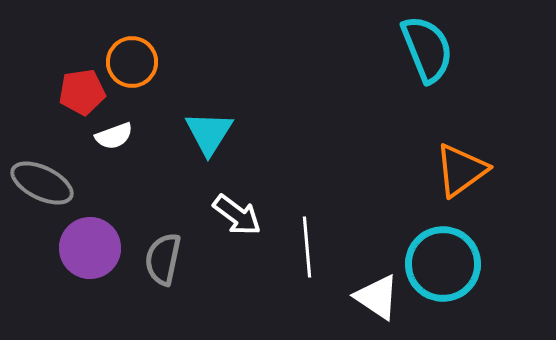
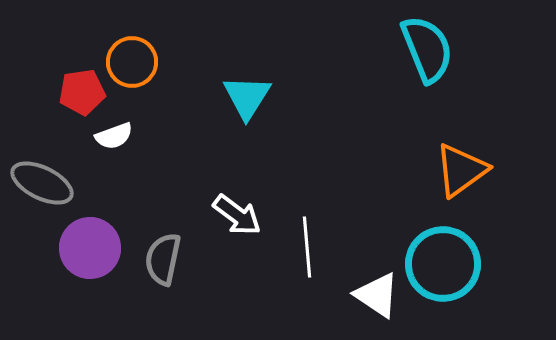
cyan triangle: moved 38 px right, 36 px up
white triangle: moved 2 px up
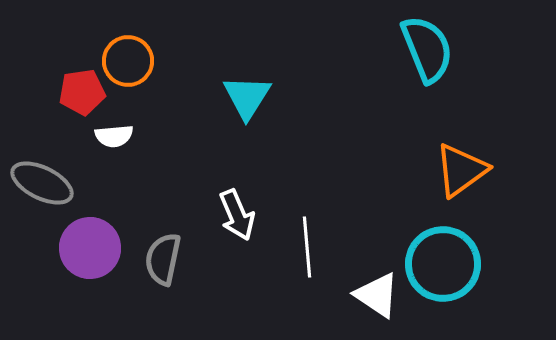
orange circle: moved 4 px left, 1 px up
white semicircle: rotated 15 degrees clockwise
white arrow: rotated 30 degrees clockwise
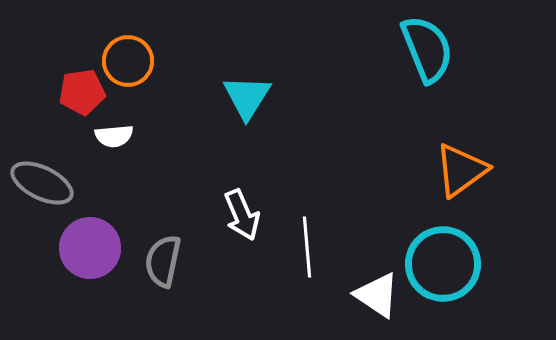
white arrow: moved 5 px right
gray semicircle: moved 2 px down
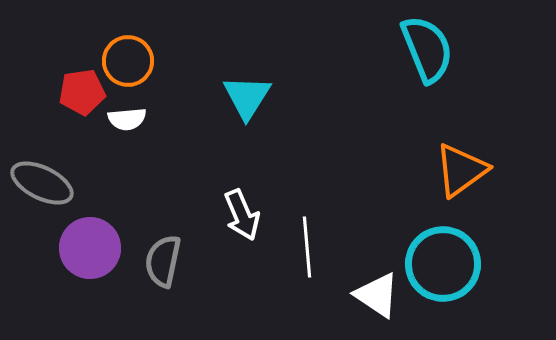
white semicircle: moved 13 px right, 17 px up
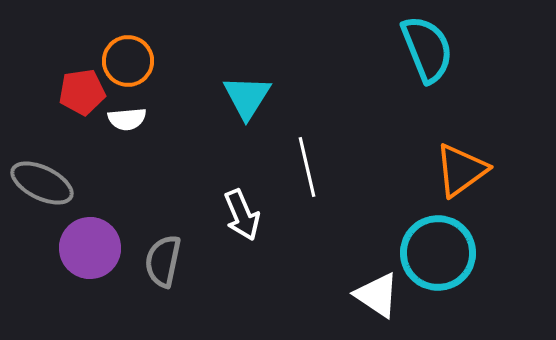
white line: moved 80 px up; rotated 8 degrees counterclockwise
cyan circle: moved 5 px left, 11 px up
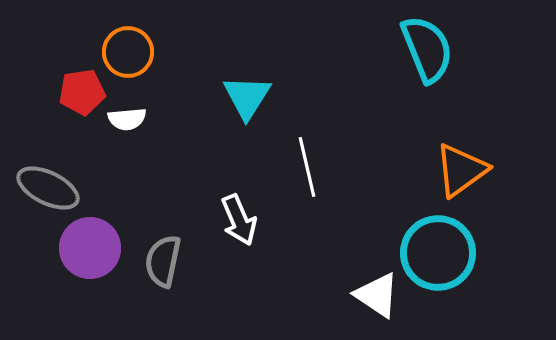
orange circle: moved 9 px up
gray ellipse: moved 6 px right, 5 px down
white arrow: moved 3 px left, 5 px down
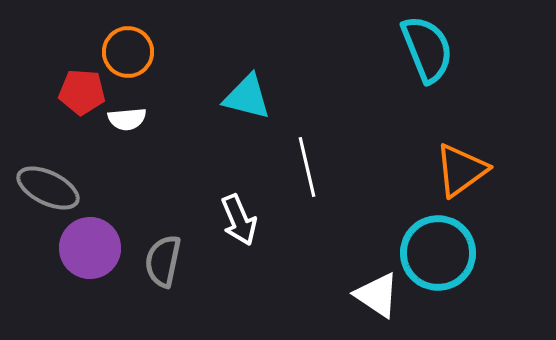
red pentagon: rotated 12 degrees clockwise
cyan triangle: rotated 48 degrees counterclockwise
